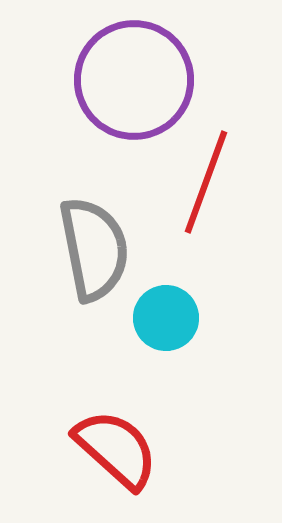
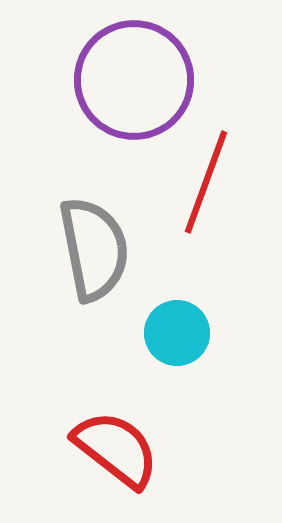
cyan circle: moved 11 px right, 15 px down
red semicircle: rotated 4 degrees counterclockwise
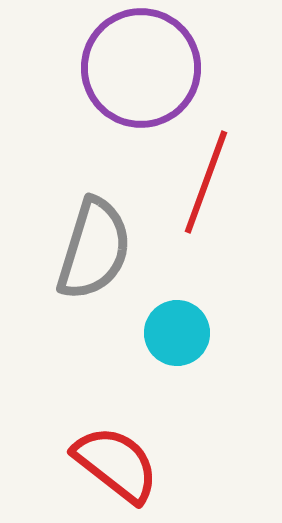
purple circle: moved 7 px right, 12 px up
gray semicircle: rotated 28 degrees clockwise
red semicircle: moved 15 px down
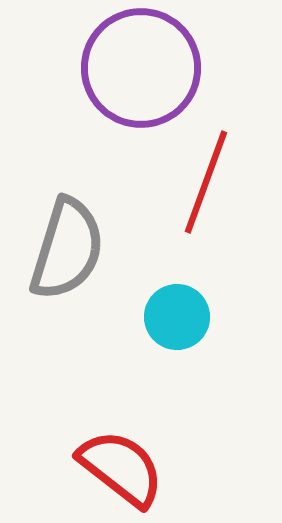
gray semicircle: moved 27 px left
cyan circle: moved 16 px up
red semicircle: moved 5 px right, 4 px down
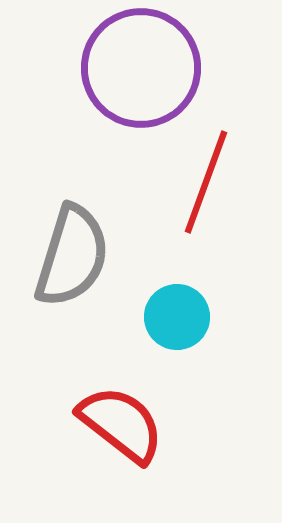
gray semicircle: moved 5 px right, 7 px down
red semicircle: moved 44 px up
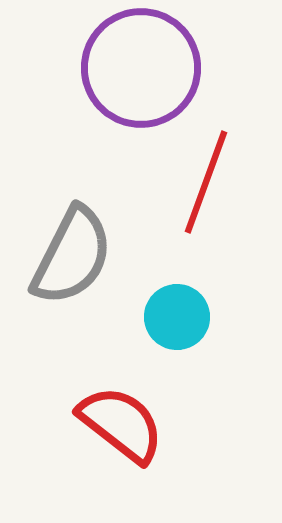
gray semicircle: rotated 10 degrees clockwise
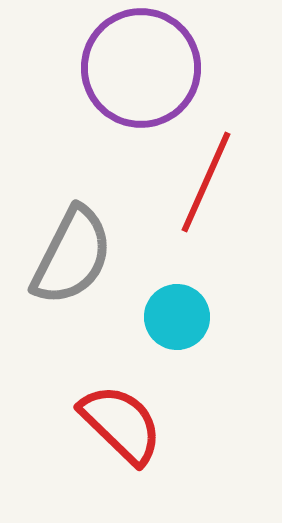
red line: rotated 4 degrees clockwise
red semicircle: rotated 6 degrees clockwise
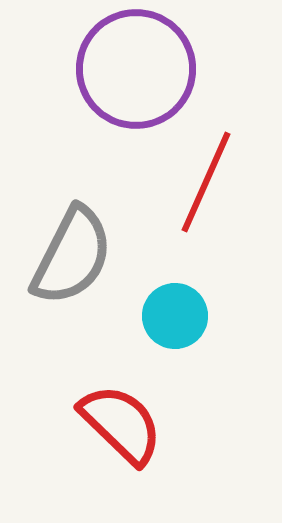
purple circle: moved 5 px left, 1 px down
cyan circle: moved 2 px left, 1 px up
